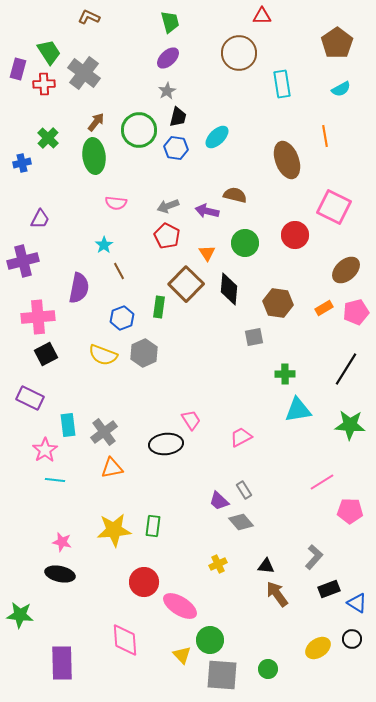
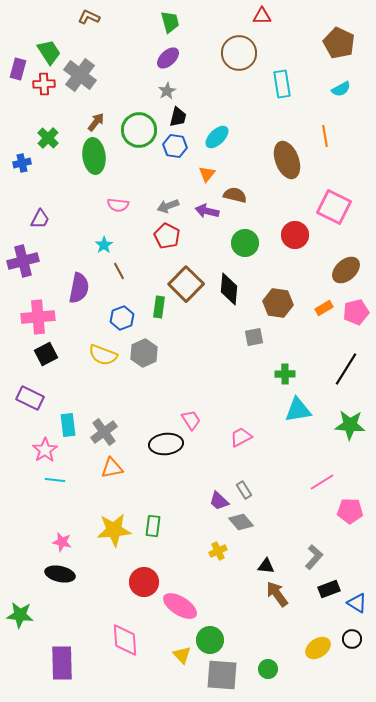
brown pentagon at (337, 43): moved 2 px right; rotated 12 degrees counterclockwise
gray cross at (84, 73): moved 4 px left, 2 px down
blue hexagon at (176, 148): moved 1 px left, 2 px up
pink semicircle at (116, 203): moved 2 px right, 2 px down
orange triangle at (207, 253): moved 79 px up; rotated 12 degrees clockwise
yellow cross at (218, 564): moved 13 px up
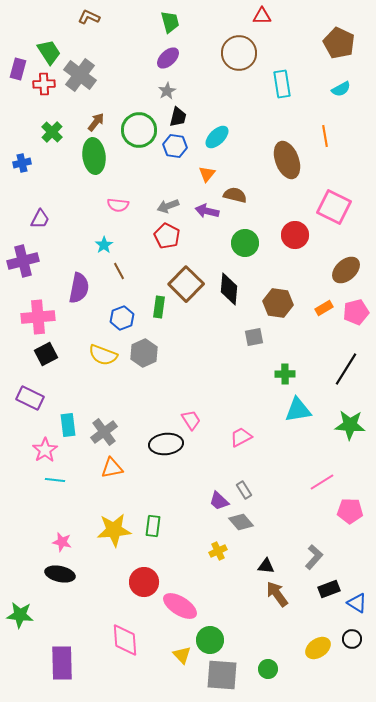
green cross at (48, 138): moved 4 px right, 6 px up
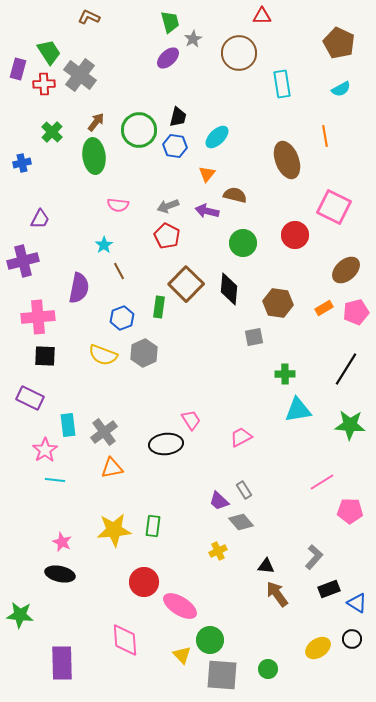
gray star at (167, 91): moved 26 px right, 52 px up
green circle at (245, 243): moved 2 px left
black square at (46, 354): moved 1 px left, 2 px down; rotated 30 degrees clockwise
pink star at (62, 542): rotated 12 degrees clockwise
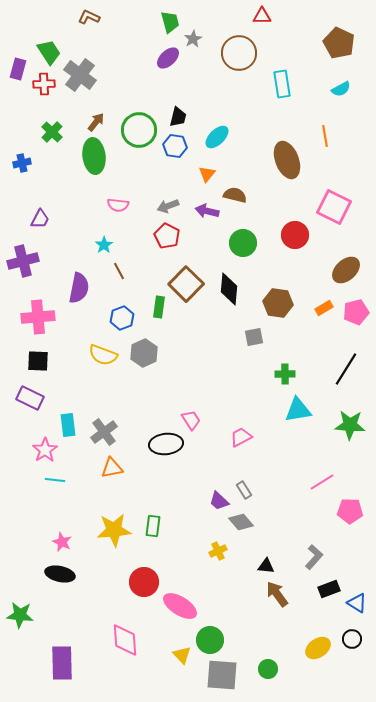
black square at (45, 356): moved 7 px left, 5 px down
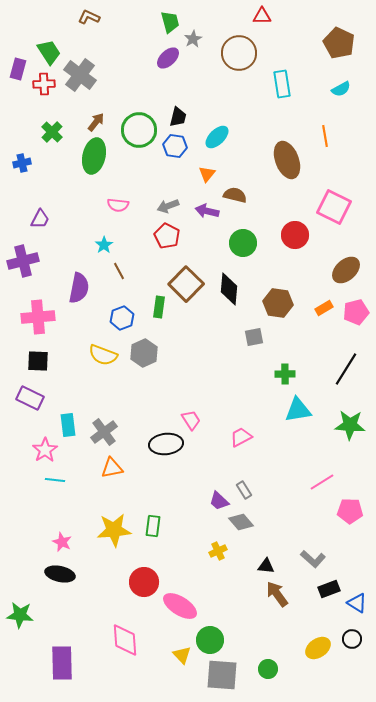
green ellipse at (94, 156): rotated 20 degrees clockwise
gray L-shape at (314, 557): moved 1 px left, 2 px down; rotated 90 degrees clockwise
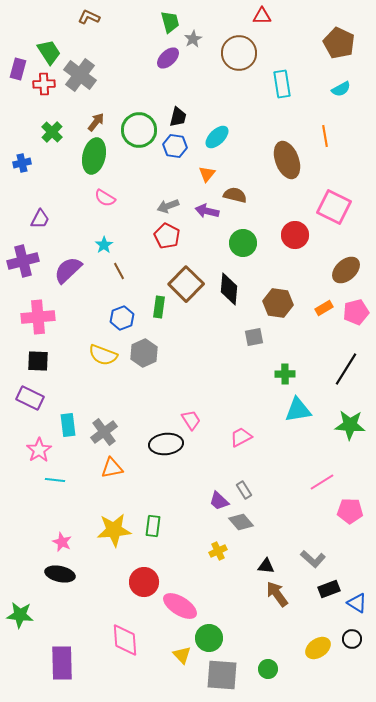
pink semicircle at (118, 205): moved 13 px left, 7 px up; rotated 25 degrees clockwise
purple semicircle at (79, 288): moved 11 px left, 18 px up; rotated 144 degrees counterclockwise
pink star at (45, 450): moved 6 px left
green circle at (210, 640): moved 1 px left, 2 px up
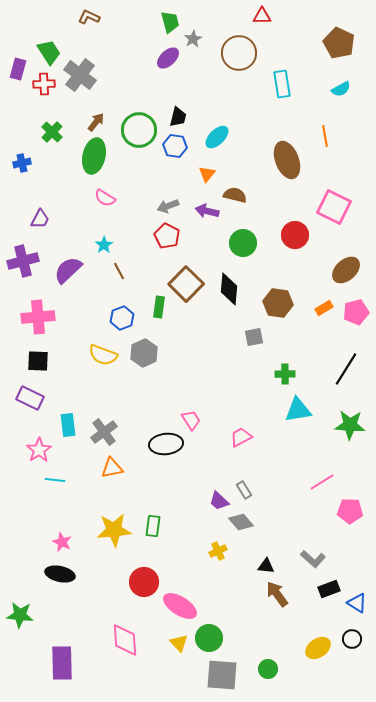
yellow triangle at (182, 655): moved 3 px left, 12 px up
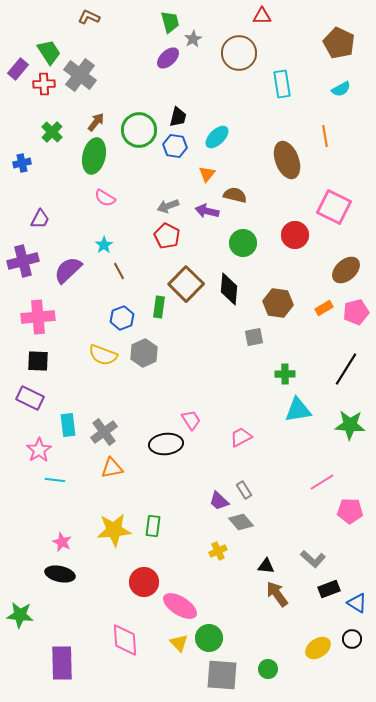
purple rectangle at (18, 69): rotated 25 degrees clockwise
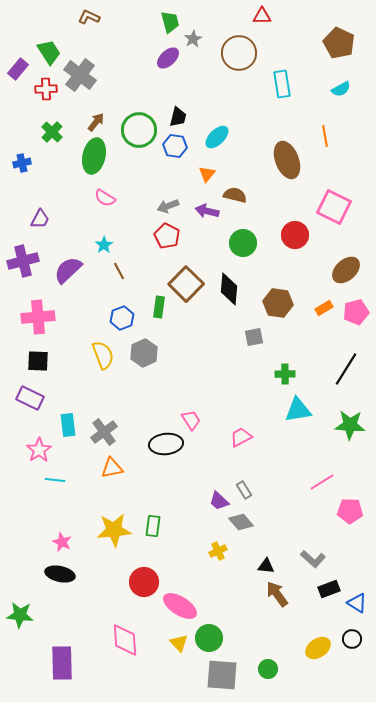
red cross at (44, 84): moved 2 px right, 5 px down
yellow semicircle at (103, 355): rotated 132 degrees counterclockwise
